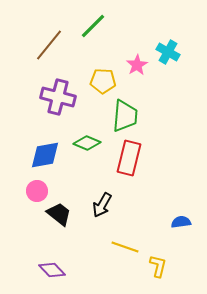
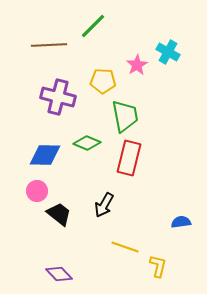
brown line: rotated 48 degrees clockwise
green trapezoid: rotated 16 degrees counterclockwise
blue diamond: rotated 12 degrees clockwise
black arrow: moved 2 px right
purple diamond: moved 7 px right, 4 px down
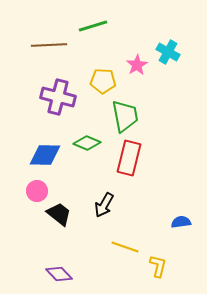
green line: rotated 28 degrees clockwise
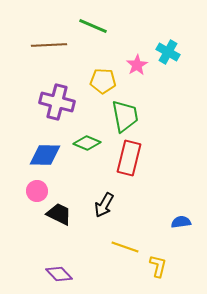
green line: rotated 40 degrees clockwise
purple cross: moved 1 px left, 5 px down
black trapezoid: rotated 12 degrees counterclockwise
